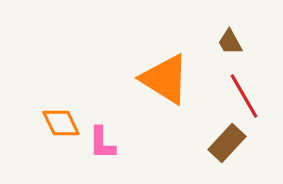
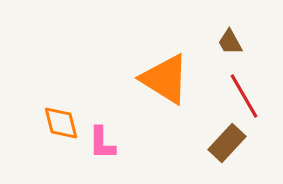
orange diamond: rotated 12 degrees clockwise
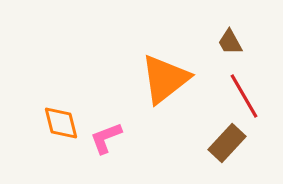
orange triangle: rotated 50 degrees clockwise
pink L-shape: moved 4 px right, 5 px up; rotated 69 degrees clockwise
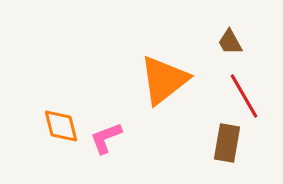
orange triangle: moved 1 px left, 1 px down
orange diamond: moved 3 px down
brown rectangle: rotated 33 degrees counterclockwise
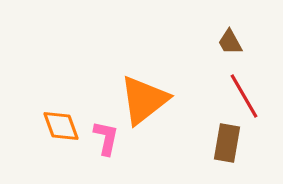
orange triangle: moved 20 px left, 20 px down
orange diamond: rotated 6 degrees counterclockwise
pink L-shape: rotated 123 degrees clockwise
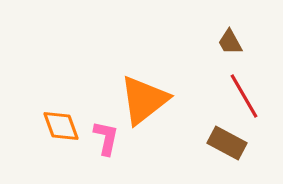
brown rectangle: rotated 72 degrees counterclockwise
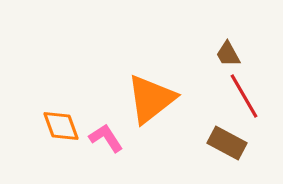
brown trapezoid: moved 2 px left, 12 px down
orange triangle: moved 7 px right, 1 px up
pink L-shape: rotated 45 degrees counterclockwise
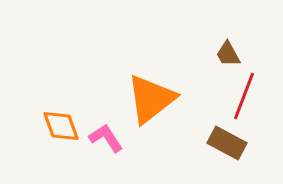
red line: rotated 51 degrees clockwise
